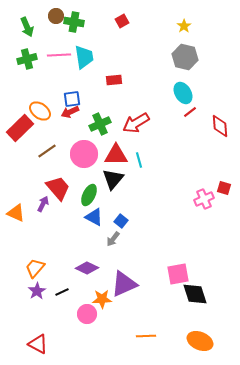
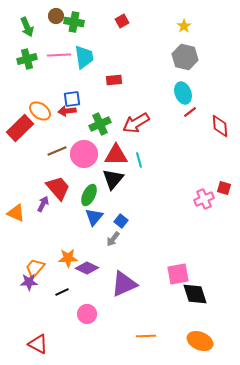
cyan ellipse at (183, 93): rotated 10 degrees clockwise
red arrow at (70, 112): moved 3 px left, 1 px up; rotated 18 degrees clockwise
brown line at (47, 151): moved 10 px right; rotated 12 degrees clockwise
blue triangle at (94, 217): rotated 42 degrees clockwise
purple star at (37, 291): moved 8 px left, 9 px up; rotated 30 degrees clockwise
orange star at (102, 299): moved 34 px left, 41 px up
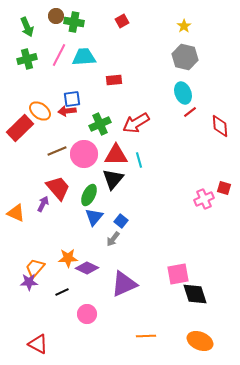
pink line at (59, 55): rotated 60 degrees counterclockwise
cyan trapezoid at (84, 57): rotated 85 degrees counterclockwise
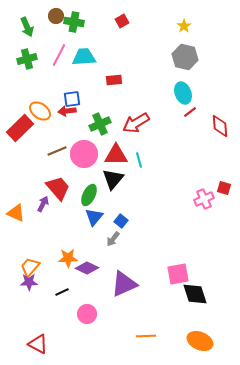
orange trapezoid at (35, 268): moved 5 px left, 1 px up
